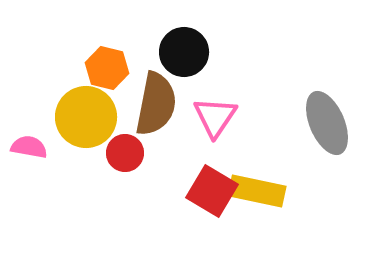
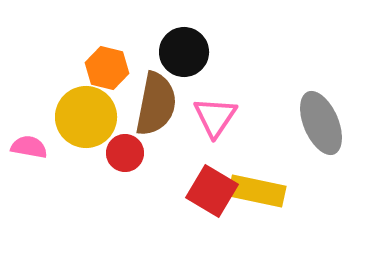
gray ellipse: moved 6 px left
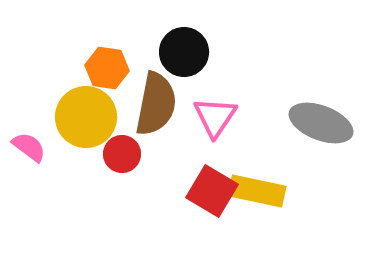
orange hexagon: rotated 6 degrees counterclockwise
gray ellipse: rotated 46 degrees counterclockwise
pink semicircle: rotated 27 degrees clockwise
red circle: moved 3 px left, 1 px down
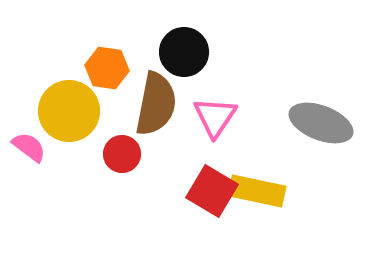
yellow circle: moved 17 px left, 6 px up
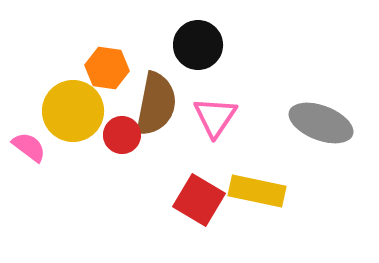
black circle: moved 14 px right, 7 px up
yellow circle: moved 4 px right
red circle: moved 19 px up
red square: moved 13 px left, 9 px down
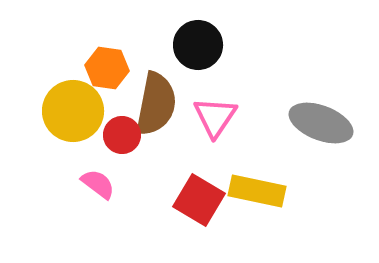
pink semicircle: moved 69 px right, 37 px down
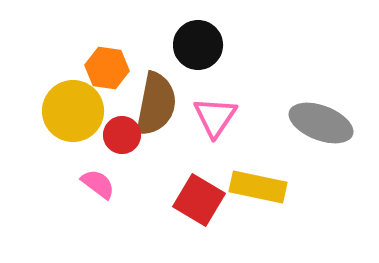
yellow rectangle: moved 1 px right, 4 px up
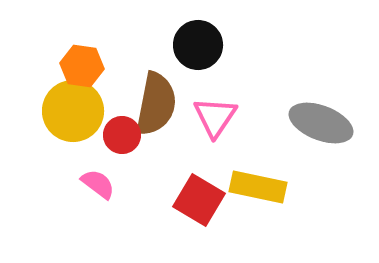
orange hexagon: moved 25 px left, 2 px up
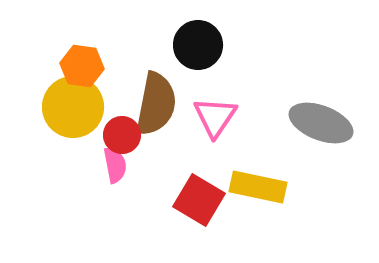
yellow circle: moved 4 px up
pink semicircle: moved 17 px right, 19 px up; rotated 42 degrees clockwise
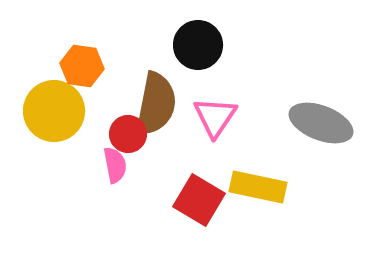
yellow circle: moved 19 px left, 4 px down
red circle: moved 6 px right, 1 px up
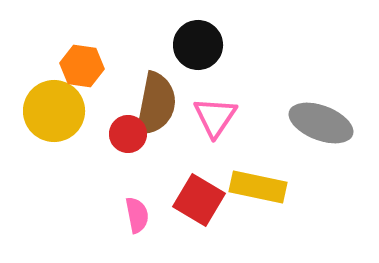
pink semicircle: moved 22 px right, 50 px down
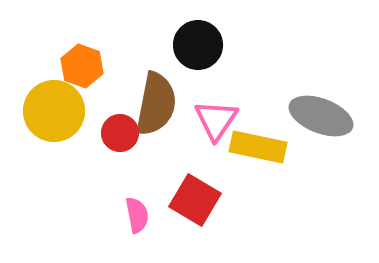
orange hexagon: rotated 12 degrees clockwise
pink triangle: moved 1 px right, 3 px down
gray ellipse: moved 7 px up
red circle: moved 8 px left, 1 px up
yellow rectangle: moved 40 px up
red square: moved 4 px left
